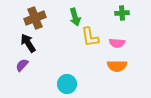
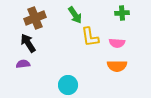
green arrow: moved 2 px up; rotated 18 degrees counterclockwise
purple semicircle: moved 1 px right, 1 px up; rotated 40 degrees clockwise
cyan circle: moved 1 px right, 1 px down
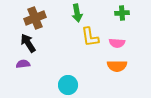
green arrow: moved 2 px right, 2 px up; rotated 24 degrees clockwise
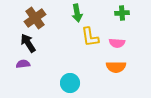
brown cross: rotated 15 degrees counterclockwise
orange semicircle: moved 1 px left, 1 px down
cyan circle: moved 2 px right, 2 px up
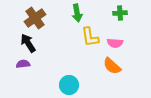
green cross: moved 2 px left
pink semicircle: moved 2 px left
orange semicircle: moved 4 px left, 1 px up; rotated 42 degrees clockwise
cyan circle: moved 1 px left, 2 px down
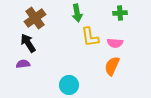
orange semicircle: rotated 72 degrees clockwise
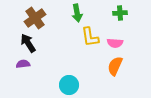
orange semicircle: moved 3 px right
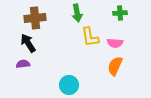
brown cross: rotated 30 degrees clockwise
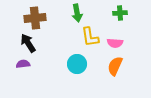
cyan circle: moved 8 px right, 21 px up
